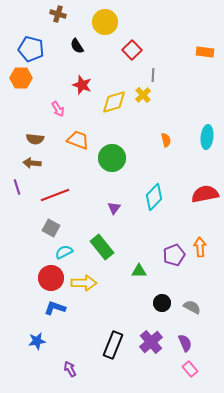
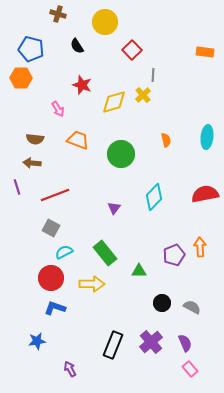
green circle: moved 9 px right, 4 px up
green rectangle: moved 3 px right, 6 px down
yellow arrow: moved 8 px right, 1 px down
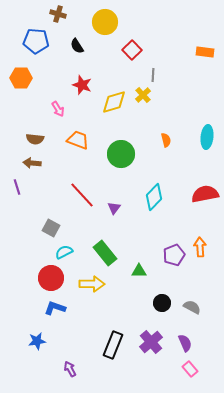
blue pentagon: moved 5 px right, 8 px up; rotated 10 degrees counterclockwise
red line: moved 27 px right; rotated 68 degrees clockwise
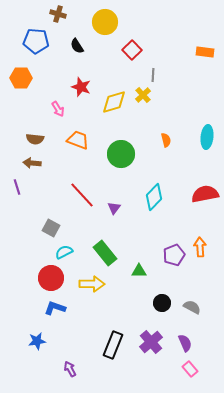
red star: moved 1 px left, 2 px down
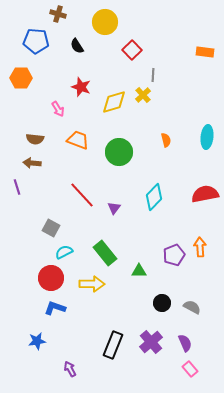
green circle: moved 2 px left, 2 px up
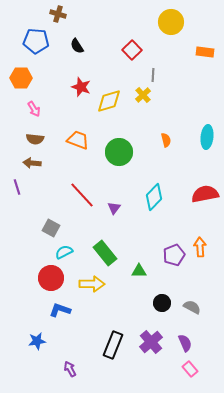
yellow circle: moved 66 px right
yellow diamond: moved 5 px left, 1 px up
pink arrow: moved 24 px left
blue L-shape: moved 5 px right, 2 px down
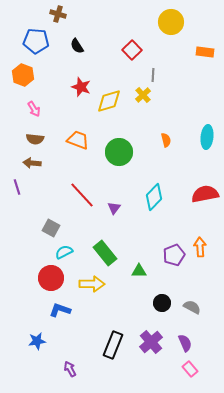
orange hexagon: moved 2 px right, 3 px up; rotated 20 degrees clockwise
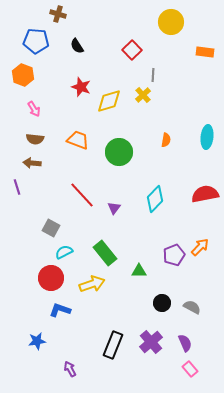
orange semicircle: rotated 24 degrees clockwise
cyan diamond: moved 1 px right, 2 px down
orange arrow: rotated 48 degrees clockwise
yellow arrow: rotated 20 degrees counterclockwise
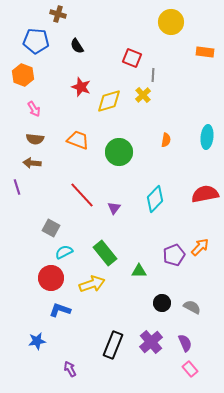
red square: moved 8 px down; rotated 24 degrees counterclockwise
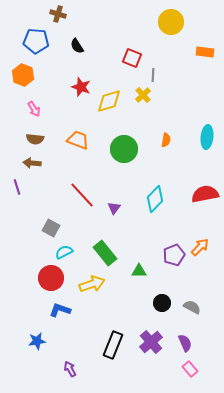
green circle: moved 5 px right, 3 px up
